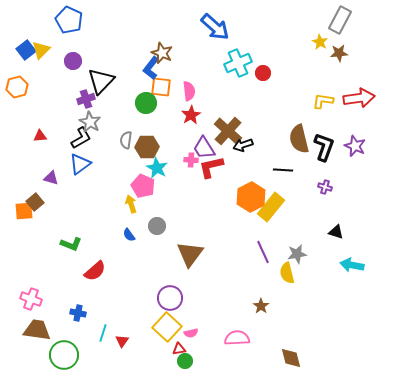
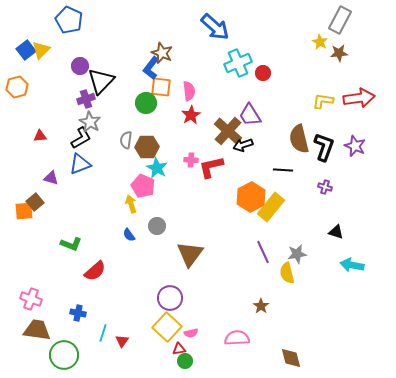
purple circle at (73, 61): moved 7 px right, 5 px down
purple trapezoid at (204, 148): moved 46 px right, 33 px up
blue triangle at (80, 164): rotated 15 degrees clockwise
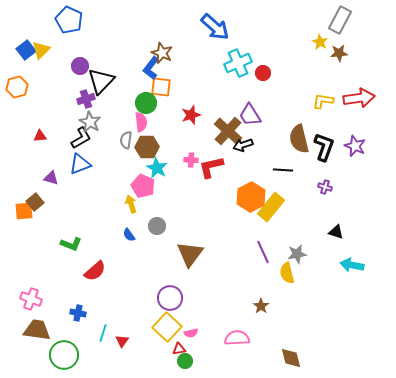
pink semicircle at (189, 91): moved 48 px left, 31 px down
red star at (191, 115): rotated 12 degrees clockwise
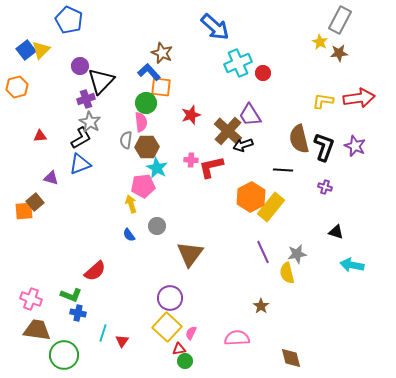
blue L-shape at (151, 68): moved 2 px left, 4 px down; rotated 100 degrees clockwise
pink pentagon at (143, 186): rotated 30 degrees counterclockwise
green L-shape at (71, 244): moved 51 px down
pink semicircle at (191, 333): rotated 128 degrees clockwise
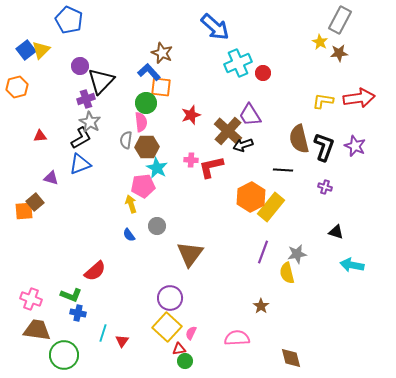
purple line at (263, 252): rotated 45 degrees clockwise
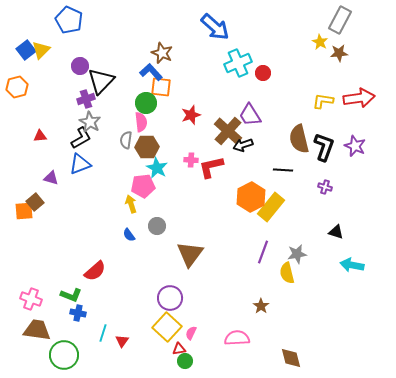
blue L-shape at (149, 72): moved 2 px right
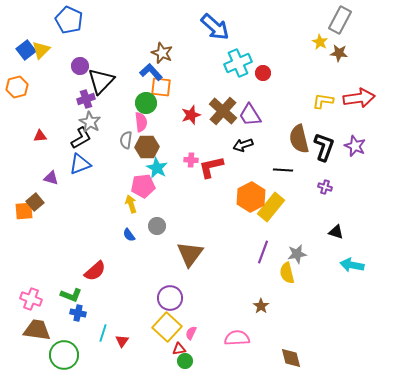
brown star at (339, 53): rotated 12 degrees clockwise
brown cross at (228, 131): moved 5 px left, 20 px up
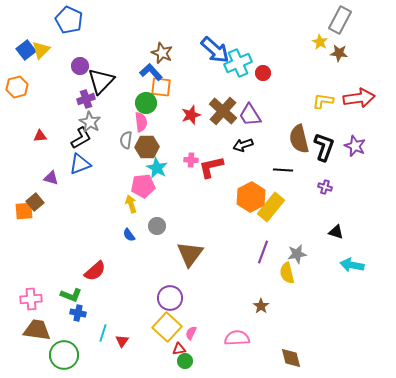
blue arrow at (215, 27): moved 23 px down
pink cross at (31, 299): rotated 25 degrees counterclockwise
